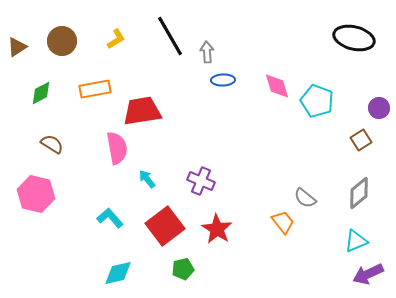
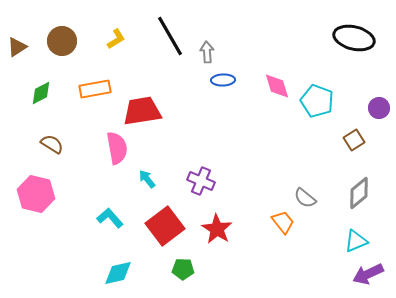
brown square: moved 7 px left
green pentagon: rotated 15 degrees clockwise
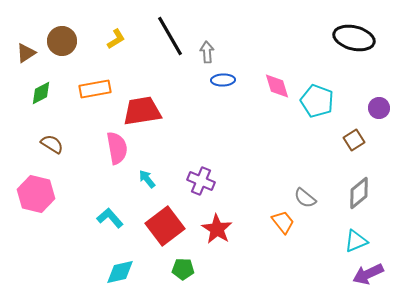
brown triangle: moved 9 px right, 6 px down
cyan diamond: moved 2 px right, 1 px up
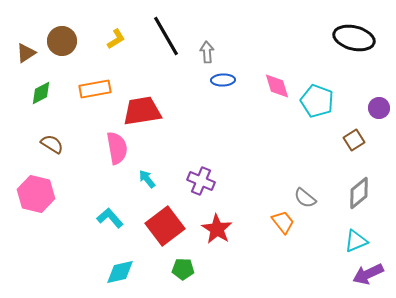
black line: moved 4 px left
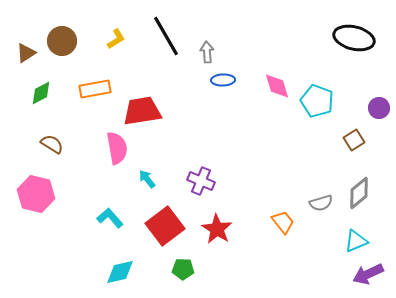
gray semicircle: moved 16 px right, 5 px down; rotated 55 degrees counterclockwise
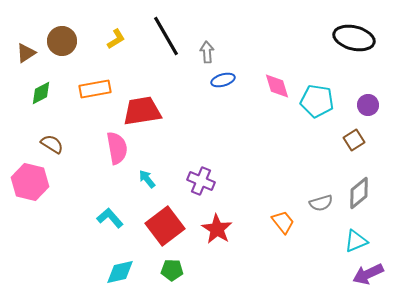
blue ellipse: rotated 15 degrees counterclockwise
cyan pentagon: rotated 12 degrees counterclockwise
purple circle: moved 11 px left, 3 px up
pink hexagon: moved 6 px left, 12 px up
green pentagon: moved 11 px left, 1 px down
